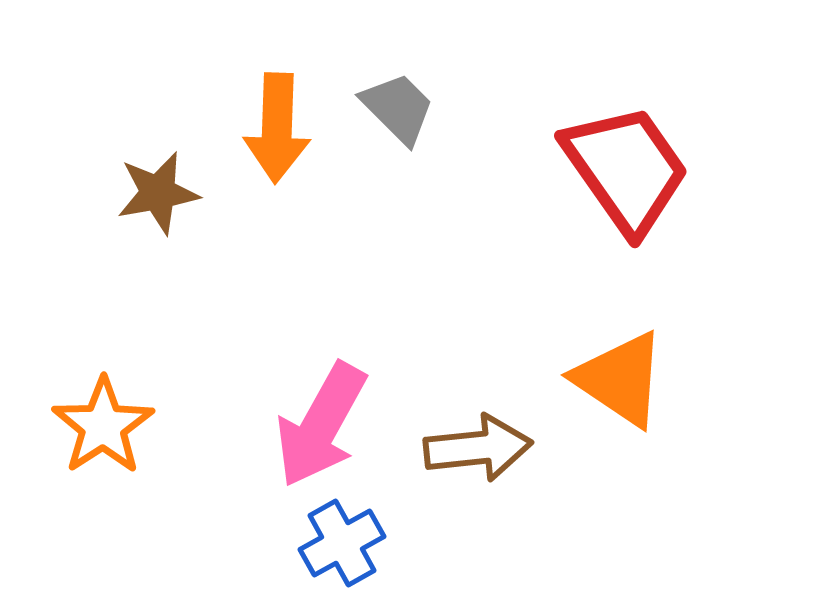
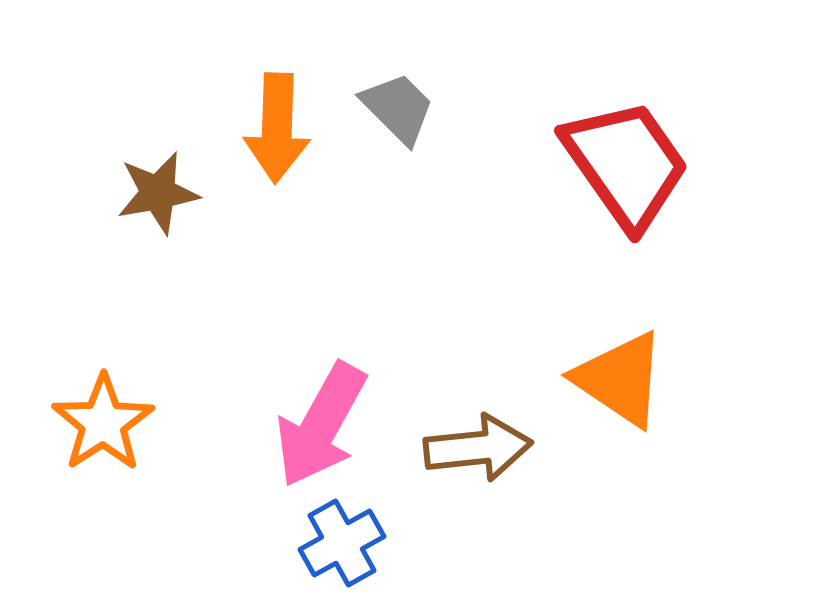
red trapezoid: moved 5 px up
orange star: moved 3 px up
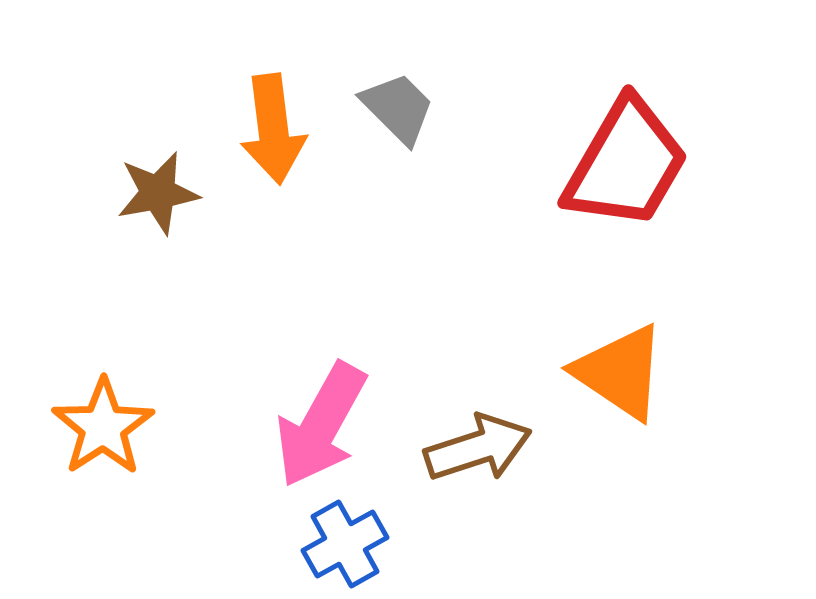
orange arrow: moved 4 px left, 1 px down; rotated 9 degrees counterclockwise
red trapezoid: rotated 65 degrees clockwise
orange triangle: moved 7 px up
orange star: moved 4 px down
brown arrow: rotated 12 degrees counterclockwise
blue cross: moved 3 px right, 1 px down
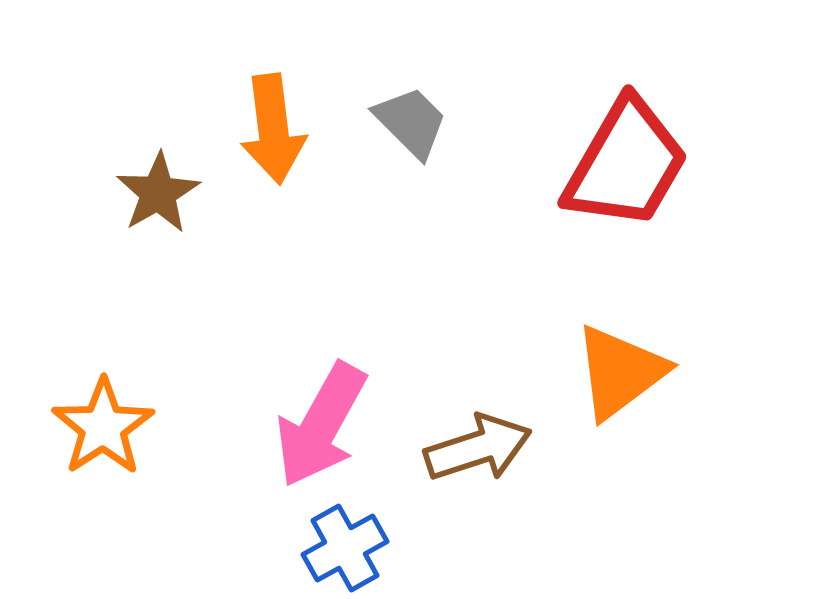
gray trapezoid: moved 13 px right, 14 px down
brown star: rotated 20 degrees counterclockwise
orange triangle: rotated 49 degrees clockwise
blue cross: moved 4 px down
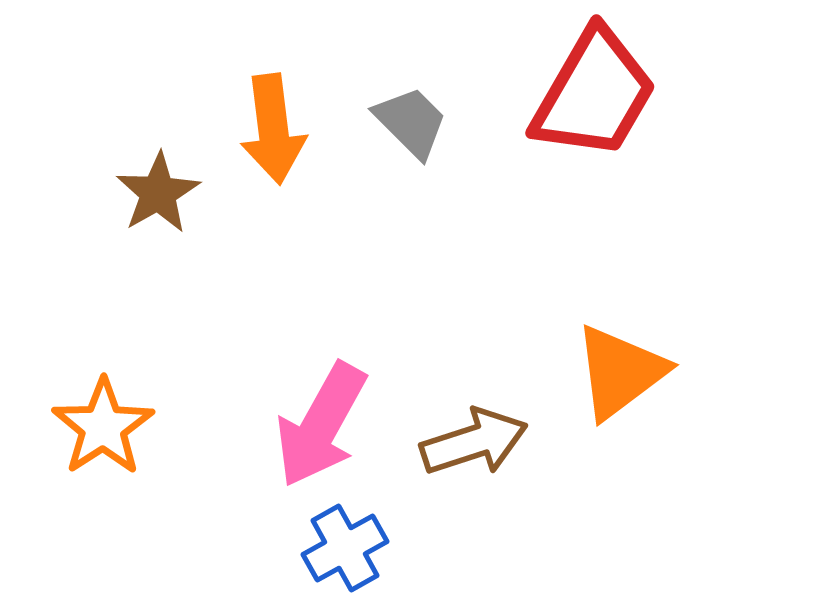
red trapezoid: moved 32 px left, 70 px up
brown arrow: moved 4 px left, 6 px up
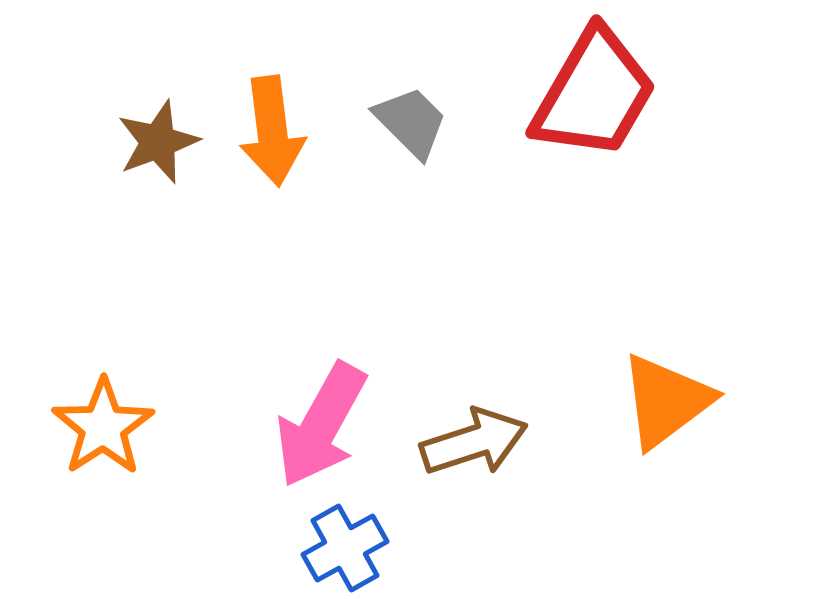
orange arrow: moved 1 px left, 2 px down
brown star: moved 51 px up; rotated 10 degrees clockwise
orange triangle: moved 46 px right, 29 px down
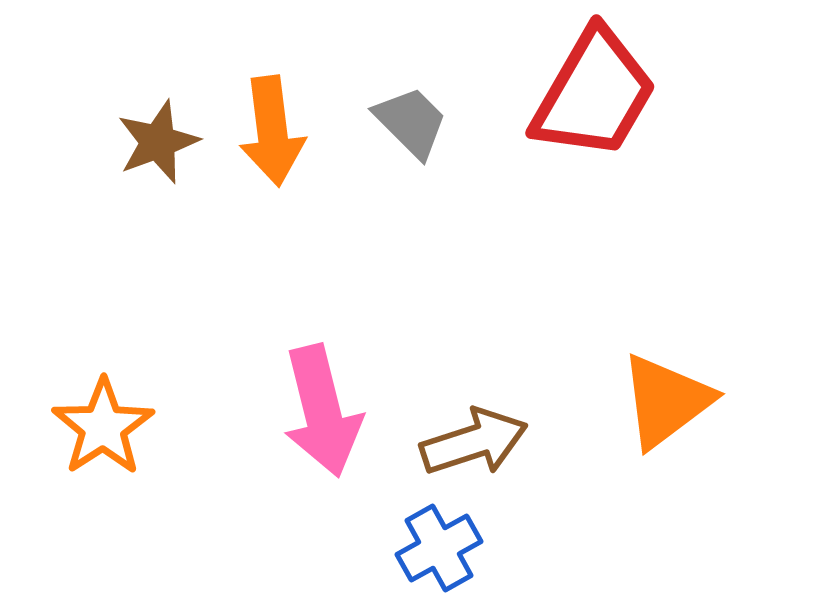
pink arrow: moved 1 px right, 14 px up; rotated 43 degrees counterclockwise
blue cross: moved 94 px right
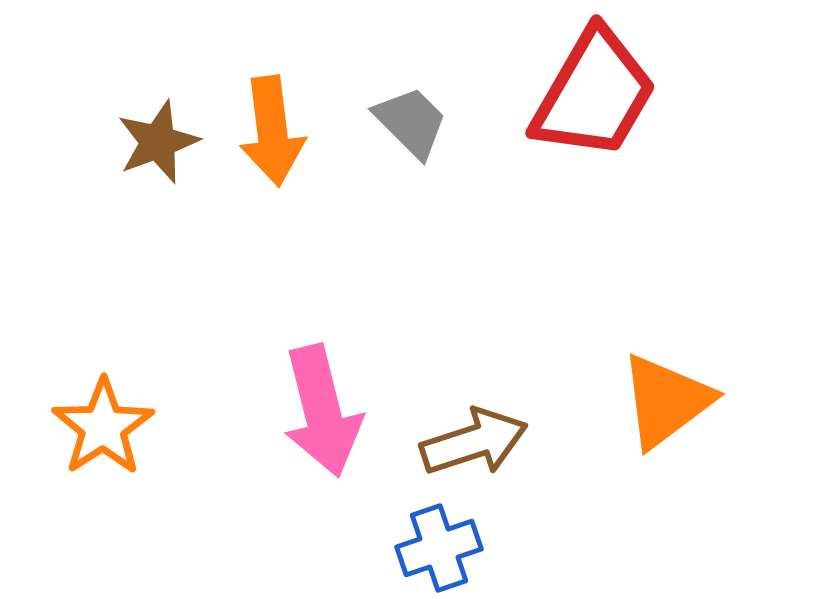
blue cross: rotated 10 degrees clockwise
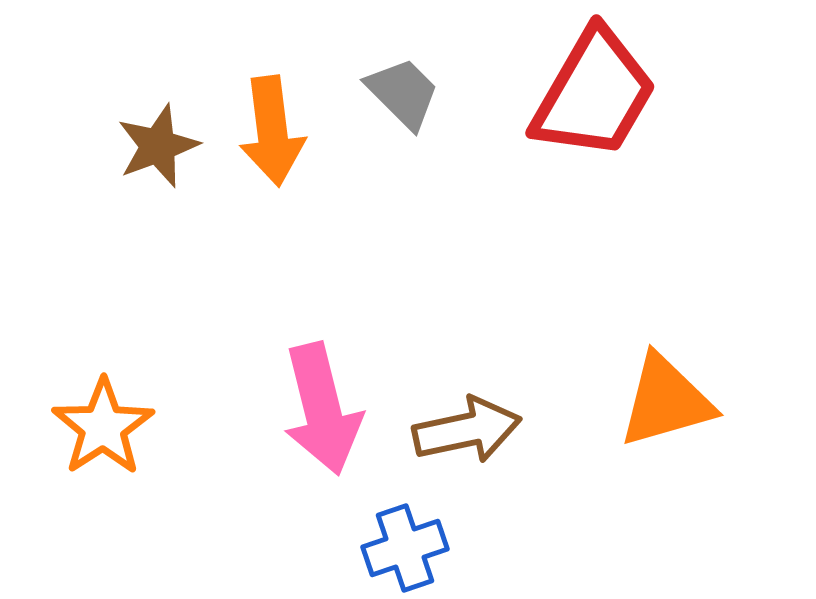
gray trapezoid: moved 8 px left, 29 px up
brown star: moved 4 px down
orange triangle: rotated 21 degrees clockwise
pink arrow: moved 2 px up
brown arrow: moved 7 px left, 12 px up; rotated 6 degrees clockwise
blue cross: moved 34 px left
